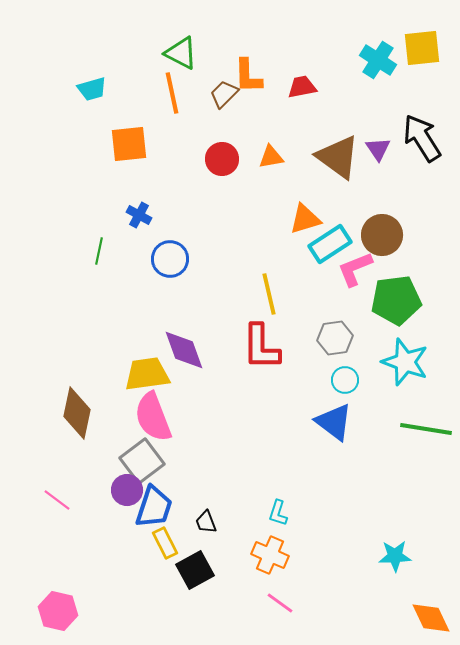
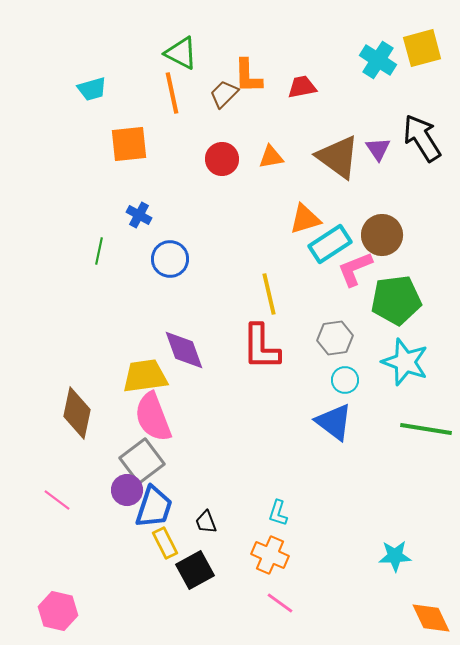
yellow square at (422, 48): rotated 9 degrees counterclockwise
yellow trapezoid at (147, 374): moved 2 px left, 2 px down
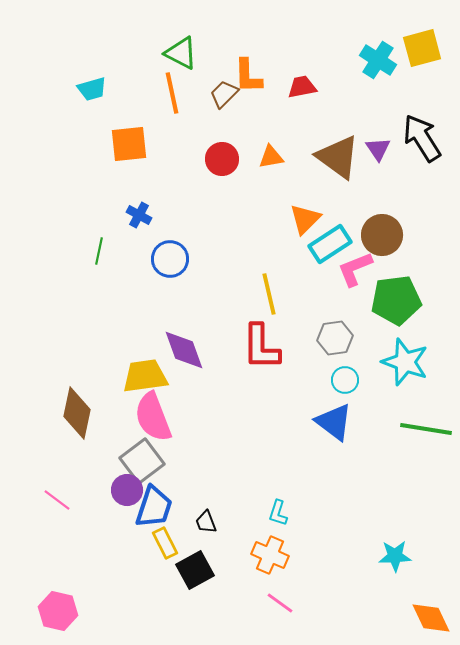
orange triangle at (305, 219): rotated 28 degrees counterclockwise
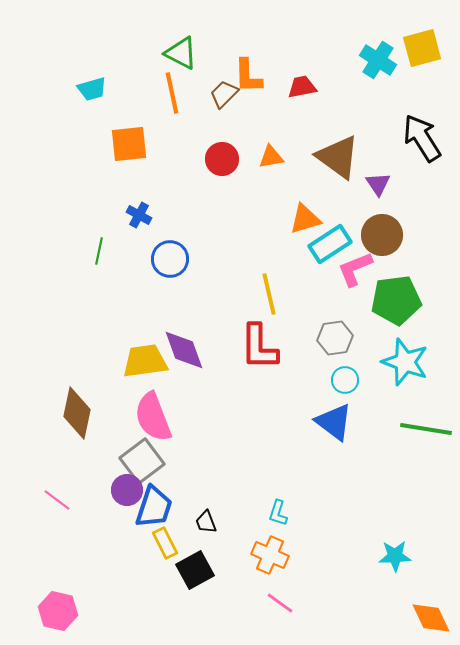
purple triangle at (378, 149): moved 35 px down
orange triangle at (305, 219): rotated 28 degrees clockwise
red L-shape at (261, 347): moved 2 px left
yellow trapezoid at (145, 376): moved 15 px up
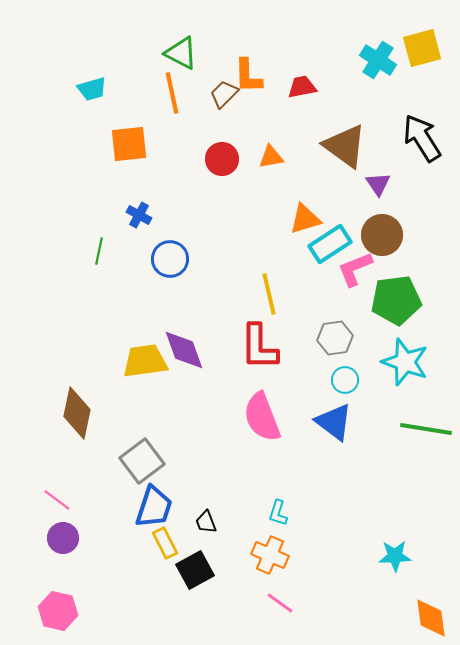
brown triangle at (338, 157): moved 7 px right, 11 px up
pink semicircle at (153, 417): moved 109 px right
purple circle at (127, 490): moved 64 px left, 48 px down
orange diamond at (431, 618): rotated 18 degrees clockwise
